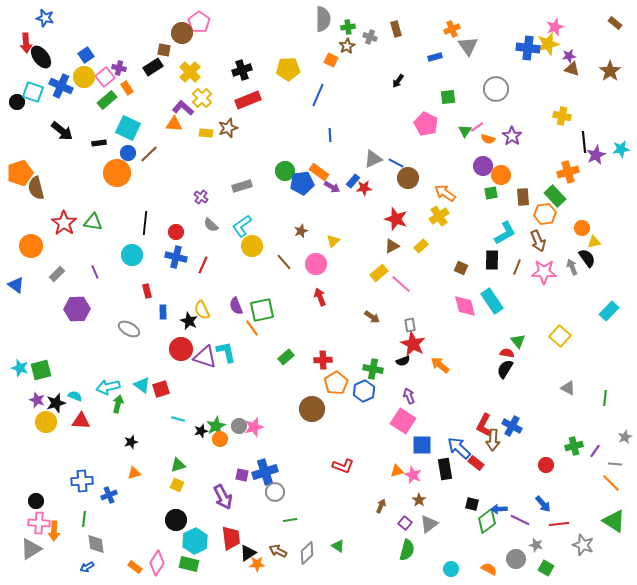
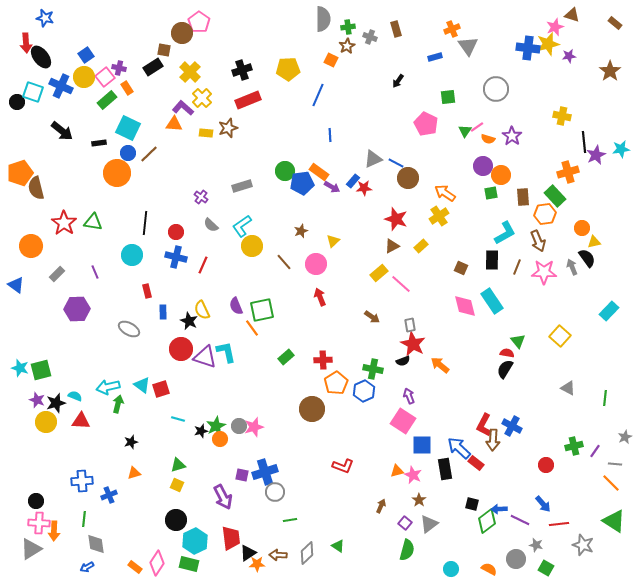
brown triangle at (572, 69): moved 54 px up
brown arrow at (278, 551): moved 4 px down; rotated 24 degrees counterclockwise
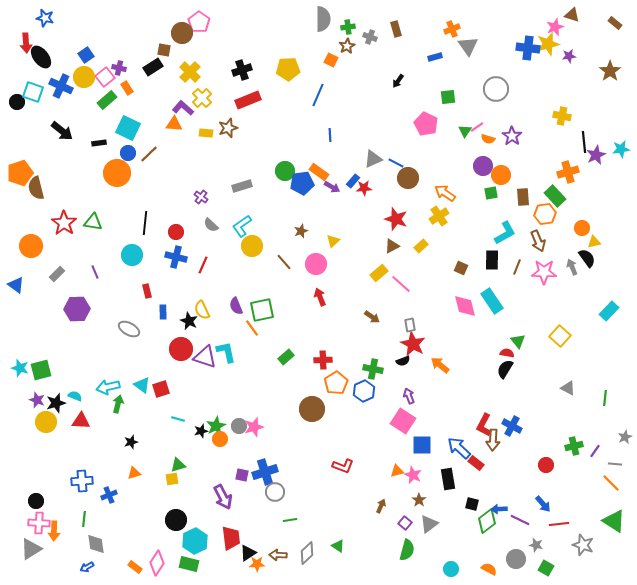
black rectangle at (445, 469): moved 3 px right, 10 px down
yellow square at (177, 485): moved 5 px left, 6 px up; rotated 32 degrees counterclockwise
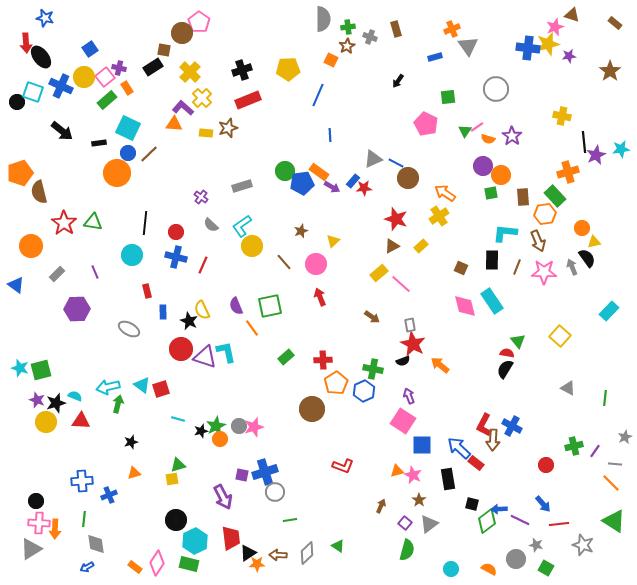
blue square at (86, 55): moved 4 px right, 6 px up
brown semicircle at (36, 188): moved 3 px right, 4 px down
cyan L-shape at (505, 233): rotated 145 degrees counterclockwise
green square at (262, 310): moved 8 px right, 4 px up
orange arrow at (54, 531): moved 1 px right, 2 px up
